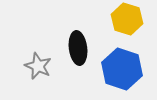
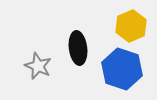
yellow hexagon: moved 4 px right, 7 px down; rotated 20 degrees clockwise
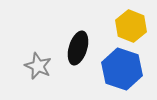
yellow hexagon: rotated 16 degrees counterclockwise
black ellipse: rotated 24 degrees clockwise
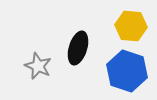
yellow hexagon: rotated 16 degrees counterclockwise
blue hexagon: moved 5 px right, 2 px down
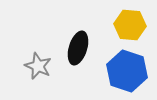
yellow hexagon: moved 1 px left, 1 px up
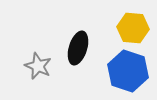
yellow hexagon: moved 3 px right, 3 px down
blue hexagon: moved 1 px right
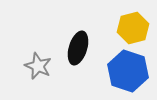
yellow hexagon: rotated 20 degrees counterclockwise
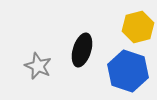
yellow hexagon: moved 5 px right, 1 px up
black ellipse: moved 4 px right, 2 px down
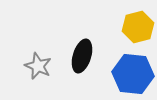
black ellipse: moved 6 px down
blue hexagon: moved 5 px right, 3 px down; rotated 12 degrees counterclockwise
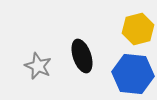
yellow hexagon: moved 2 px down
black ellipse: rotated 36 degrees counterclockwise
